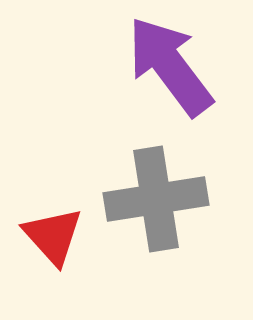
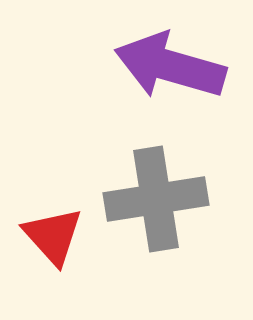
purple arrow: rotated 37 degrees counterclockwise
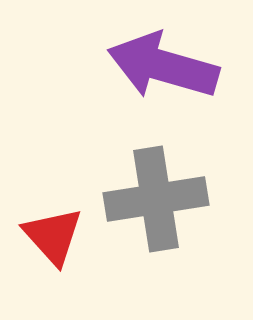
purple arrow: moved 7 px left
